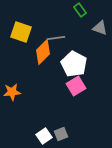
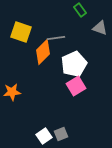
white pentagon: rotated 20 degrees clockwise
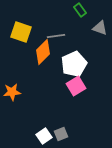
gray line: moved 2 px up
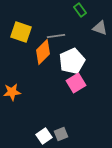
white pentagon: moved 2 px left, 3 px up
pink square: moved 3 px up
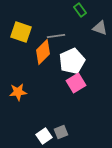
orange star: moved 6 px right
gray square: moved 2 px up
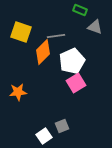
green rectangle: rotated 32 degrees counterclockwise
gray triangle: moved 5 px left, 1 px up
gray square: moved 1 px right, 6 px up
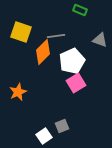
gray triangle: moved 5 px right, 13 px down
orange star: rotated 18 degrees counterclockwise
